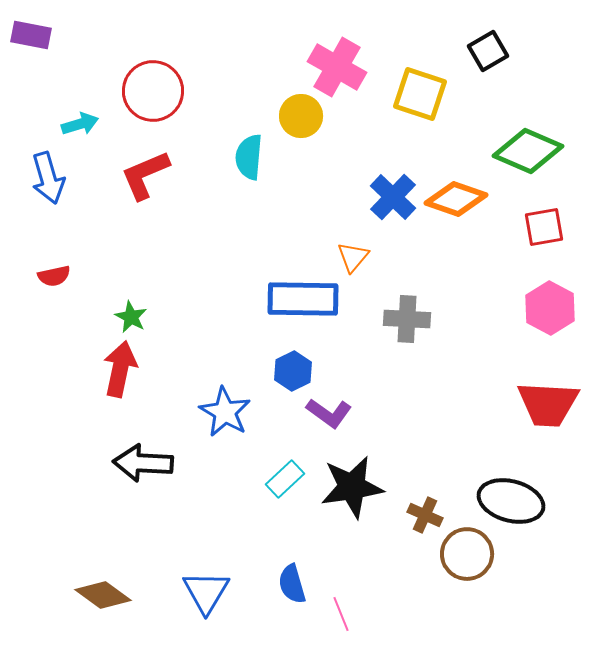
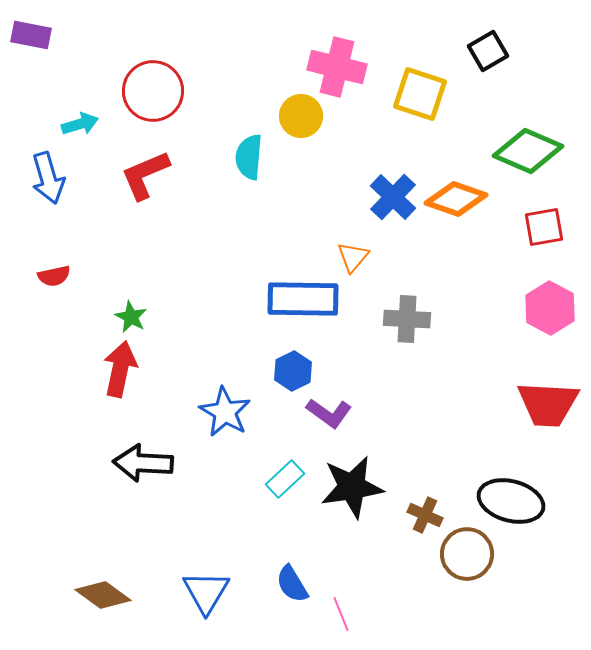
pink cross: rotated 16 degrees counterclockwise
blue semicircle: rotated 15 degrees counterclockwise
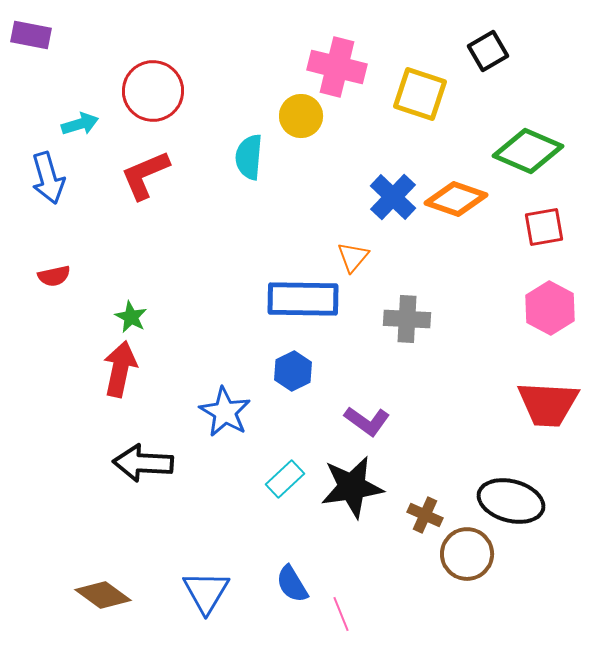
purple L-shape: moved 38 px right, 8 px down
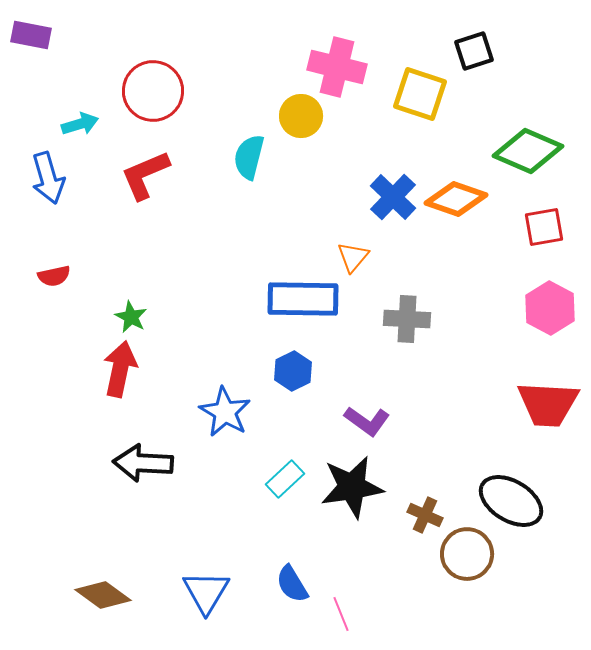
black square: moved 14 px left; rotated 12 degrees clockwise
cyan semicircle: rotated 9 degrees clockwise
black ellipse: rotated 16 degrees clockwise
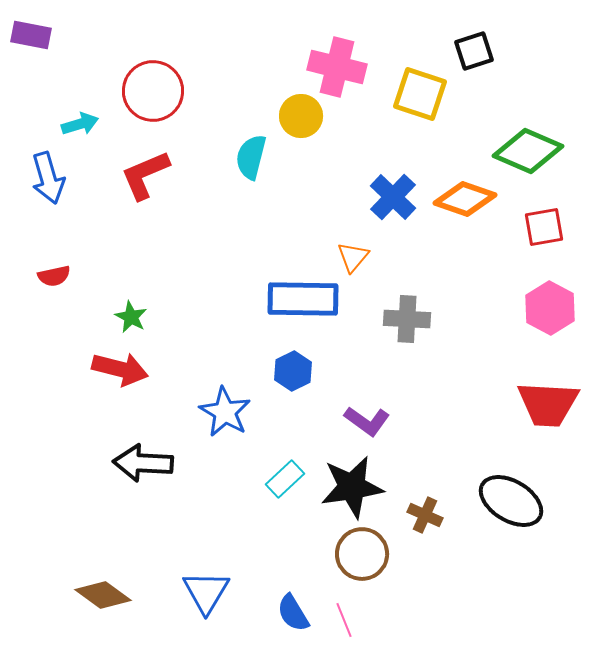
cyan semicircle: moved 2 px right
orange diamond: moved 9 px right
red arrow: rotated 92 degrees clockwise
brown circle: moved 105 px left
blue semicircle: moved 1 px right, 29 px down
pink line: moved 3 px right, 6 px down
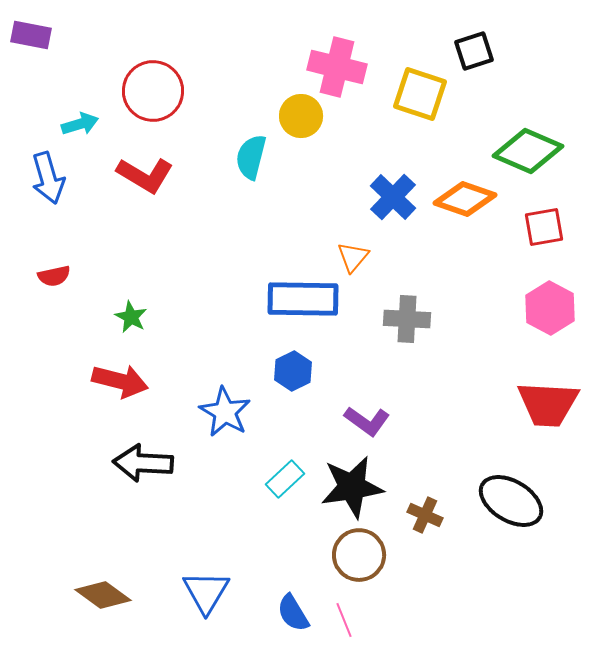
red L-shape: rotated 126 degrees counterclockwise
red arrow: moved 12 px down
brown circle: moved 3 px left, 1 px down
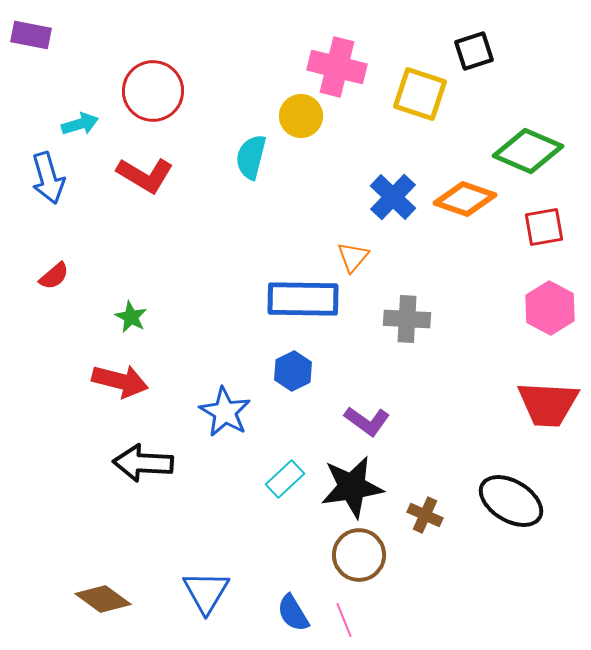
red semicircle: rotated 28 degrees counterclockwise
brown diamond: moved 4 px down
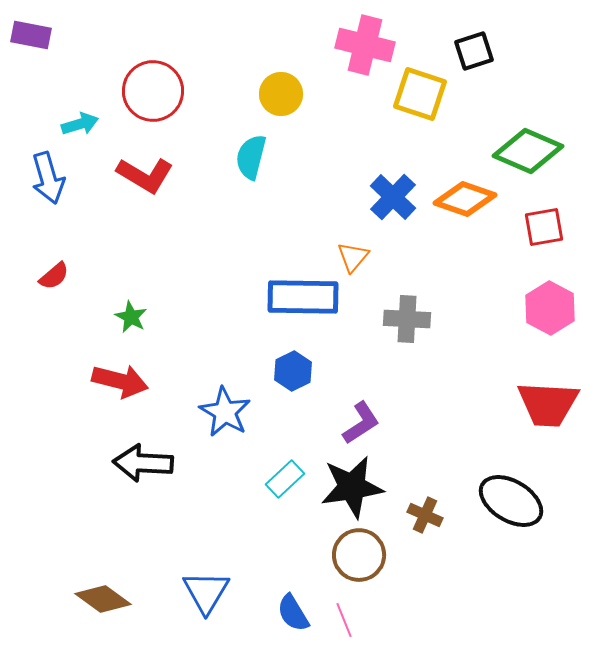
pink cross: moved 28 px right, 22 px up
yellow circle: moved 20 px left, 22 px up
blue rectangle: moved 2 px up
purple L-shape: moved 6 px left, 2 px down; rotated 69 degrees counterclockwise
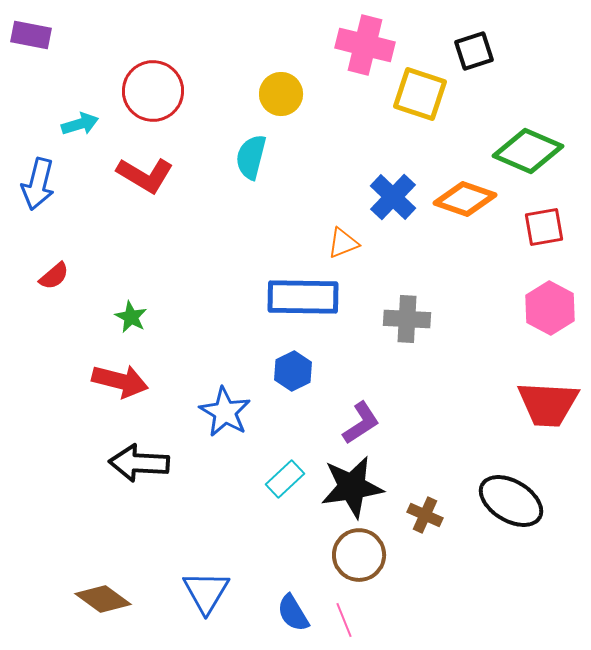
blue arrow: moved 10 px left, 6 px down; rotated 30 degrees clockwise
orange triangle: moved 10 px left, 14 px up; rotated 28 degrees clockwise
black arrow: moved 4 px left
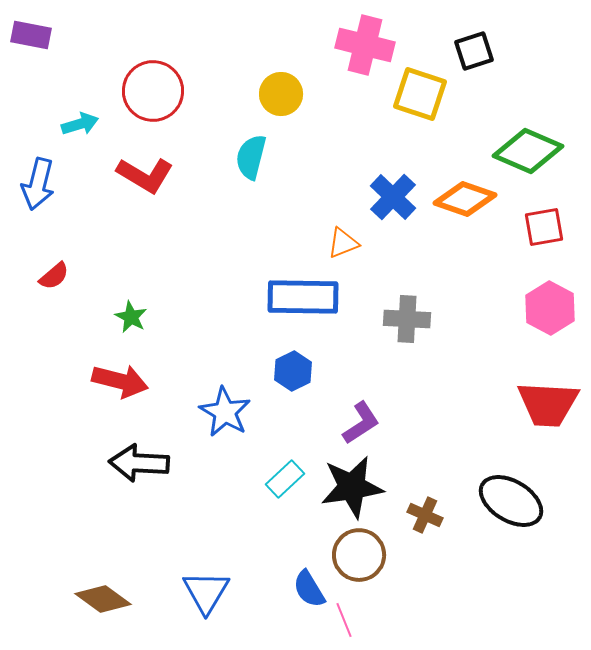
blue semicircle: moved 16 px right, 24 px up
